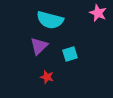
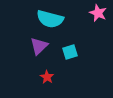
cyan semicircle: moved 1 px up
cyan square: moved 2 px up
red star: rotated 16 degrees clockwise
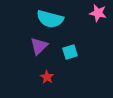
pink star: rotated 12 degrees counterclockwise
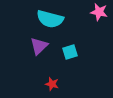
pink star: moved 1 px right, 1 px up
red star: moved 5 px right, 7 px down; rotated 16 degrees counterclockwise
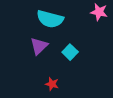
cyan square: rotated 28 degrees counterclockwise
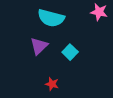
cyan semicircle: moved 1 px right, 1 px up
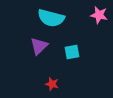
pink star: moved 3 px down
cyan square: moved 2 px right; rotated 35 degrees clockwise
